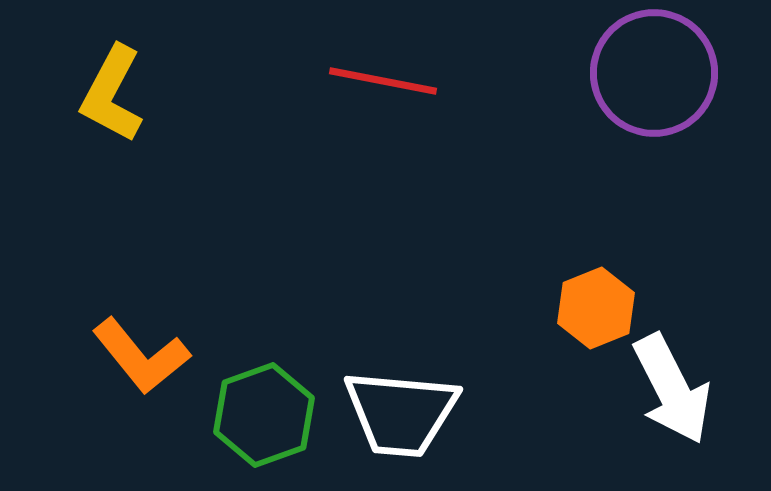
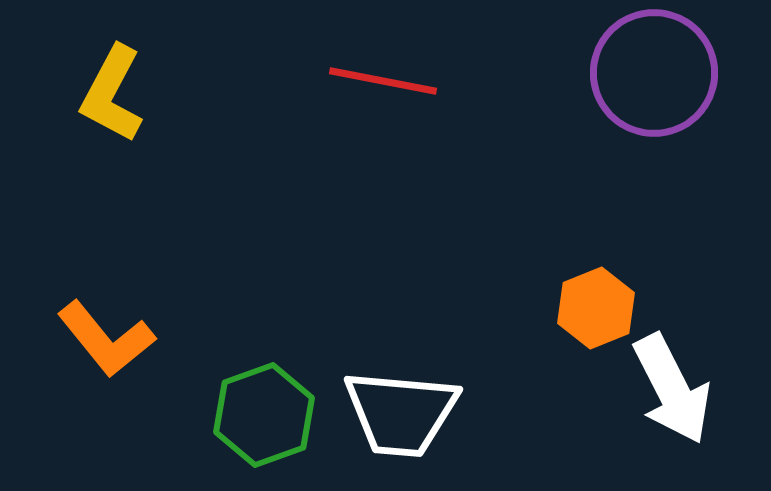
orange L-shape: moved 35 px left, 17 px up
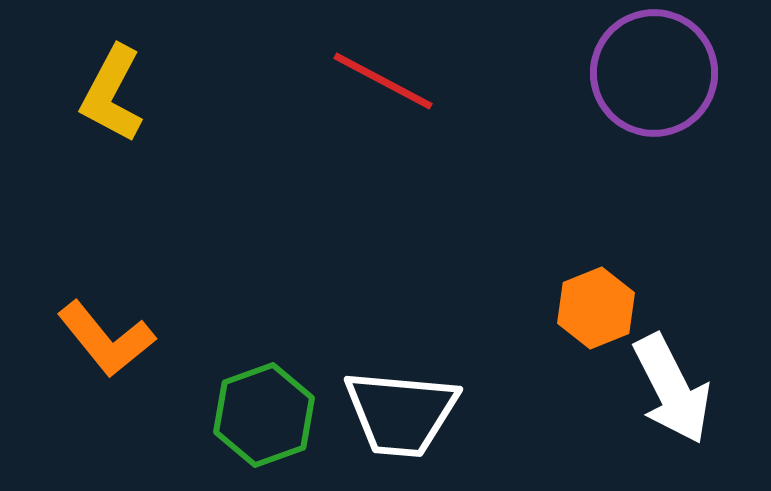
red line: rotated 17 degrees clockwise
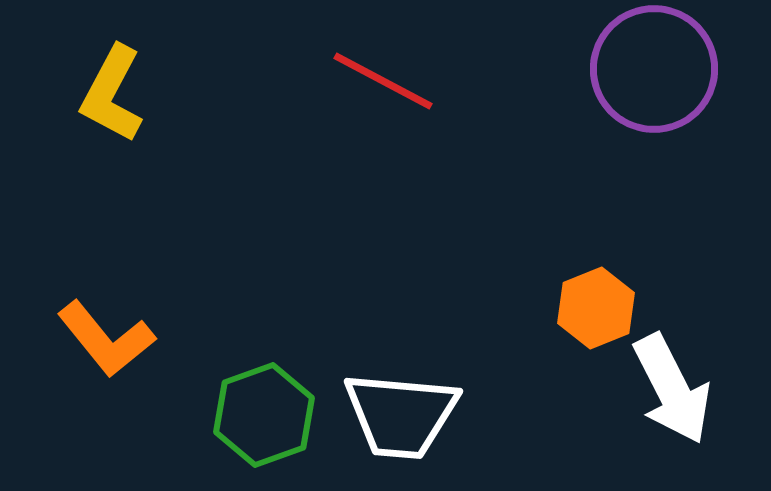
purple circle: moved 4 px up
white trapezoid: moved 2 px down
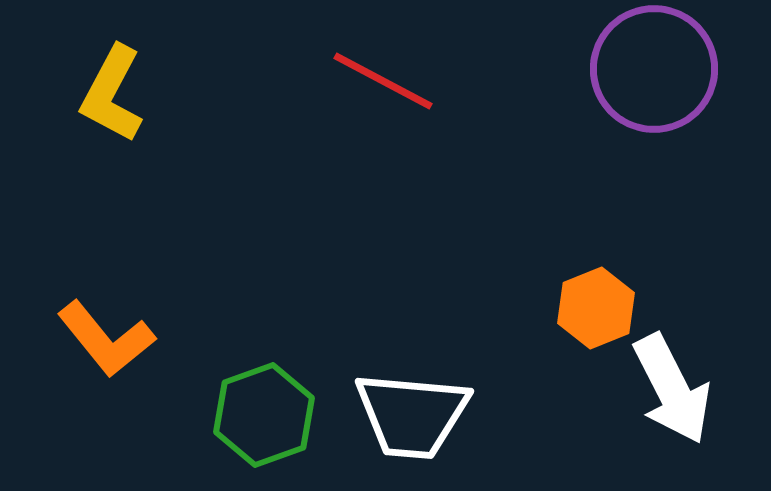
white trapezoid: moved 11 px right
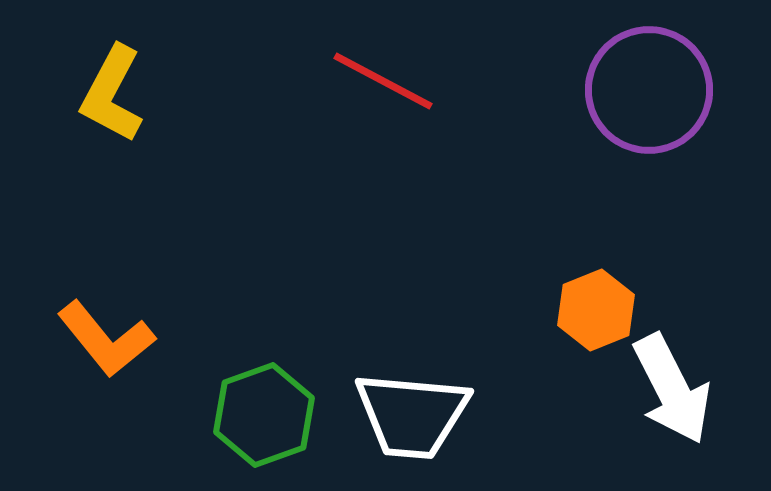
purple circle: moved 5 px left, 21 px down
orange hexagon: moved 2 px down
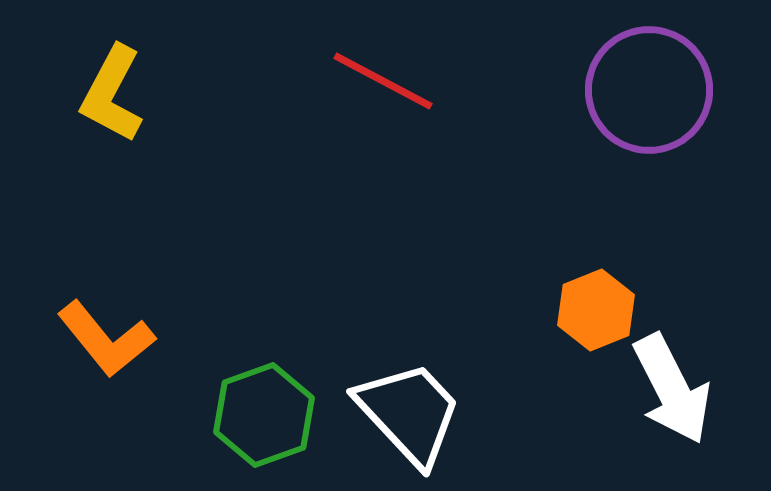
white trapezoid: moved 3 px left, 2 px up; rotated 138 degrees counterclockwise
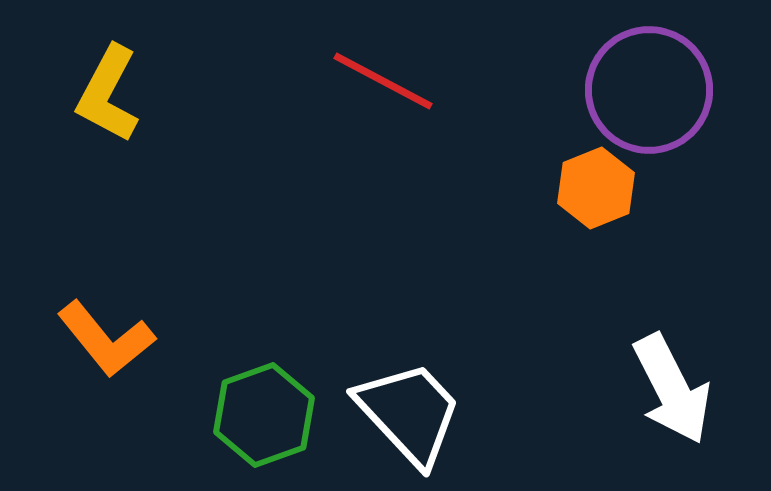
yellow L-shape: moved 4 px left
orange hexagon: moved 122 px up
